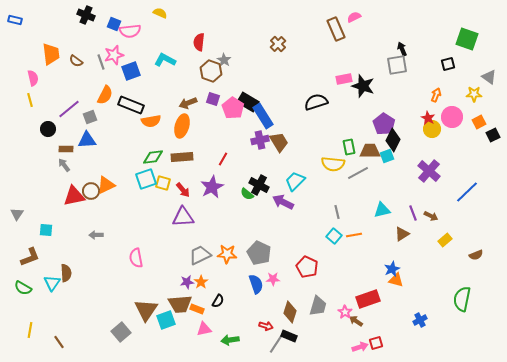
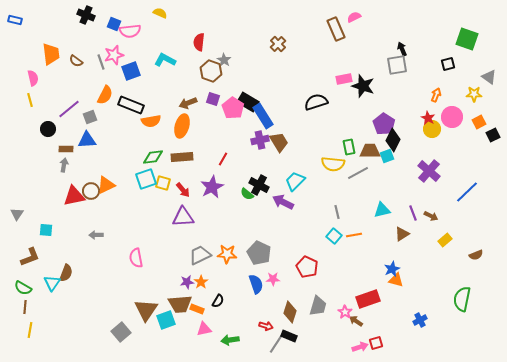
gray arrow at (64, 165): rotated 48 degrees clockwise
brown semicircle at (66, 273): rotated 24 degrees clockwise
brown line at (59, 342): moved 34 px left, 35 px up; rotated 40 degrees clockwise
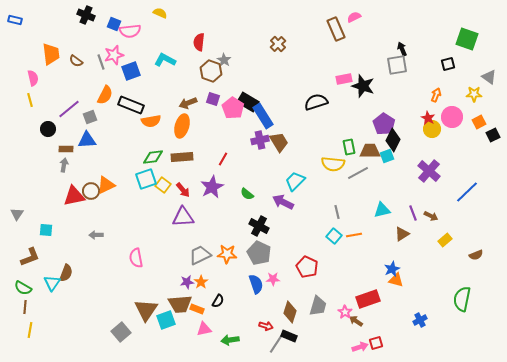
yellow square at (163, 183): moved 2 px down; rotated 21 degrees clockwise
black cross at (259, 185): moved 41 px down
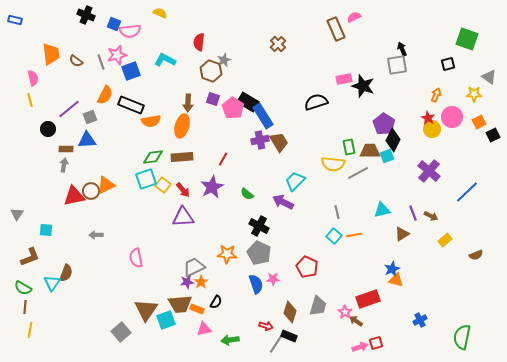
pink star at (114, 55): moved 3 px right
gray star at (224, 60): rotated 16 degrees clockwise
brown arrow at (188, 103): rotated 66 degrees counterclockwise
gray trapezoid at (200, 255): moved 6 px left, 12 px down
green semicircle at (462, 299): moved 38 px down
black semicircle at (218, 301): moved 2 px left, 1 px down
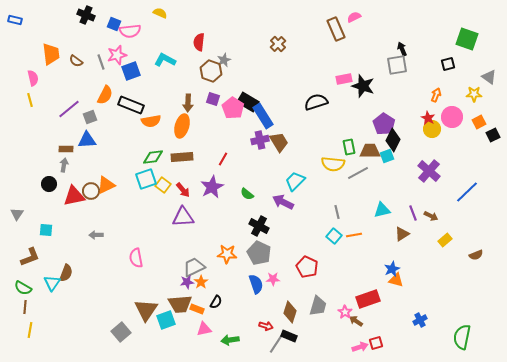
black circle at (48, 129): moved 1 px right, 55 px down
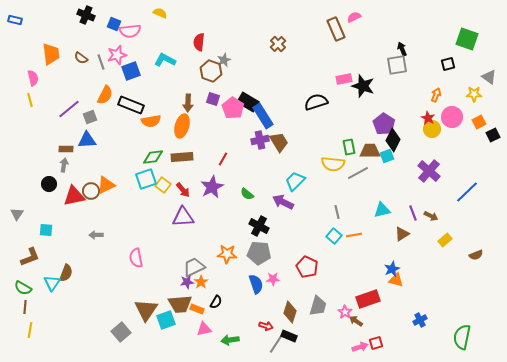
brown semicircle at (76, 61): moved 5 px right, 3 px up
gray pentagon at (259, 253): rotated 20 degrees counterclockwise
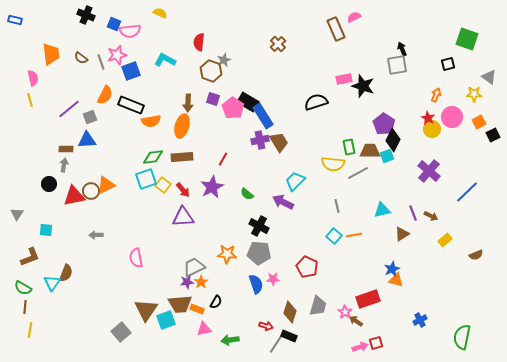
gray line at (337, 212): moved 6 px up
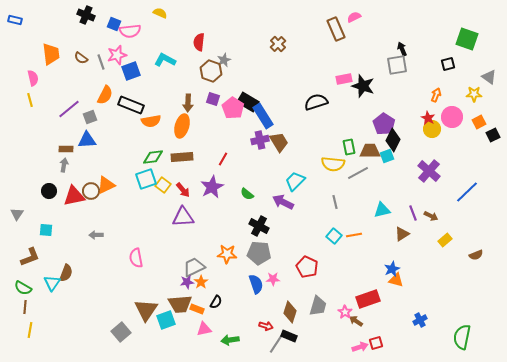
black circle at (49, 184): moved 7 px down
gray line at (337, 206): moved 2 px left, 4 px up
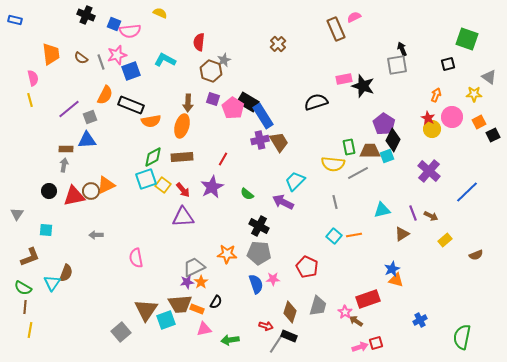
green diamond at (153, 157): rotated 20 degrees counterclockwise
